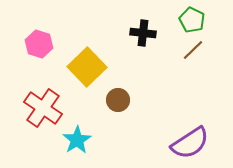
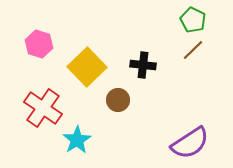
green pentagon: moved 1 px right
black cross: moved 32 px down
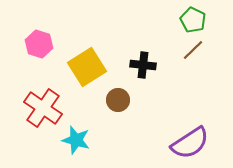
yellow square: rotated 12 degrees clockwise
cyan star: moved 1 px left; rotated 24 degrees counterclockwise
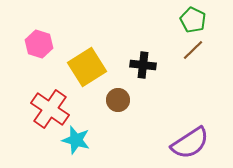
red cross: moved 7 px right, 1 px down
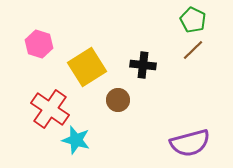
purple semicircle: rotated 18 degrees clockwise
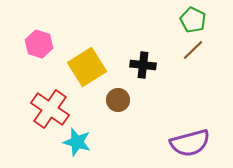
cyan star: moved 1 px right, 2 px down
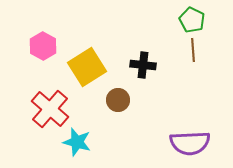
green pentagon: moved 1 px left
pink hexagon: moved 4 px right, 2 px down; rotated 12 degrees clockwise
brown line: rotated 50 degrees counterclockwise
red cross: rotated 6 degrees clockwise
purple semicircle: rotated 12 degrees clockwise
